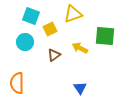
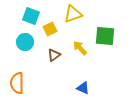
yellow arrow: rotated 21 degrees clockwise
blue triangle: moved 3 px right; rotated 32 degrees counterclockwise
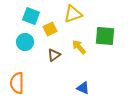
yellow arrow: moved 1 px left, 1 px up
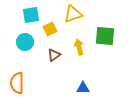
cyan square: moved 1 px up; rotated 30 degrees counterclockwise
yellow arrow: rotated 28 degrees clockwise
blue triangle: rotated 24 degrees counterclockwise
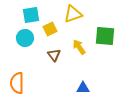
cyan circle: moved 4 px up
yellow arrow: rotated 21 degrees counterclockwise
brown triangle: rotated 32 degrees counterclockwise
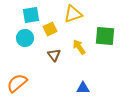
orange semicircle: rotated 50 degrees clockwise
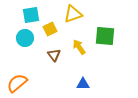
blue triangle: moved 4 px up
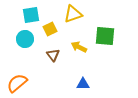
cyan circle: moved 1 px down
yellow arrow: rotated 28 degrees counterclockwise
brown triangle: moved 1 px left
